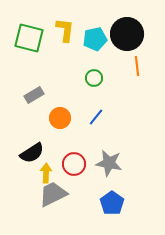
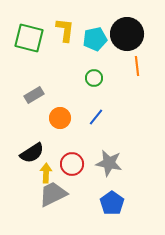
red circle: moved 2 px left
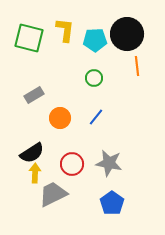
cyan pentagon: moved 1 px down; rotated 10 degrees clockwise
yellow arrow: moved 11 px left
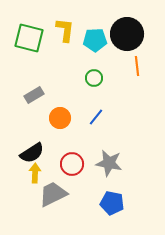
blue pentagon: rotated 25 degrees counterclockwise
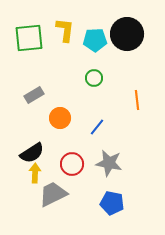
green square: rotated 20 degrees counterclockwise
orange line: moved 34 px down
blue line: moved 1 px right, 10 px down
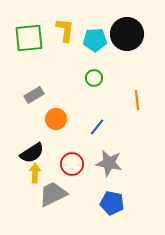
orange circle: moved 4 px left, 1 px down
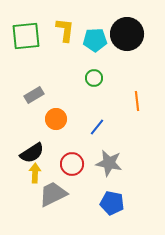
green square: moved 3 px left, 2 px up
orange line: moved 1 px down
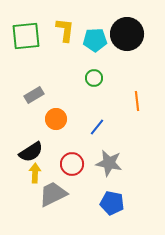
black semicircle: moved 1 px left, 1 px up
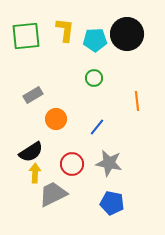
gray rectangle: moved 1 px left
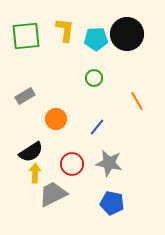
cyan pentagon: moved 1 px right, 1 px up
gray rectangle: moved 8 px left, 1 px down
orange line: rotated 24 degrees counterclockwise
